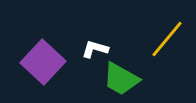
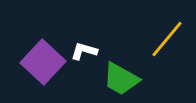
white L-shape: moved 11 px left, 2 px down
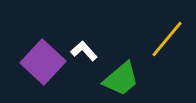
white L-shape: rotated 32 degrees clockwise
green trapezoid: rotated 69 degrees counterclockwise
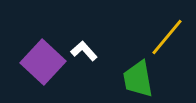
yellow line: moved 2 px up
green trapezoid: moved 17 px right; rotated 120 degrees clockwise
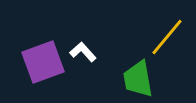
white L-shape: moved 1 px left, 1 px down
purple square: rotated 27 degrees clockwise
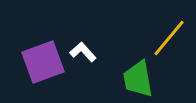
yellow line: moved 2 px right, 1 px down
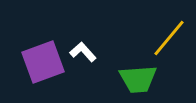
green trapezoid: rotated 84 degrees counterclockwise
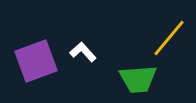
purple square: moved 7 px left, 1 px up
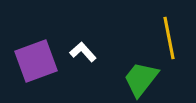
yellow line: rotated 51 degrees counterclockwise
green trapezoid: moved 3 px right; rotated 132 degrees clockwise
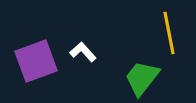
yellow line: moved 5 px up
green trapezoid: moved 1 px right, 1 px up
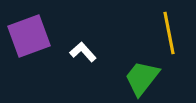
purple square: moved 7 px left, 25 px up
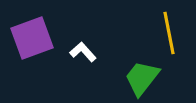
purple square: moved 3 px right, 2 px down
